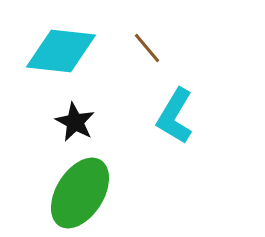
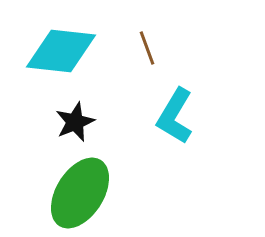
brown line: rotated 20 degrees clockwise
black star: rotated 21 degrees clockwise
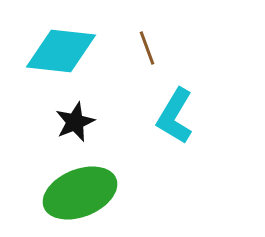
green ellipse: rotated 36 degrees clockwise
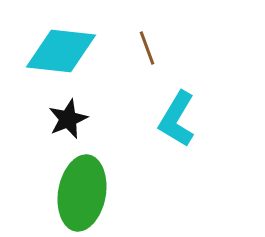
cyan L-shape: moved 2 px right, 3 px down
black star: moved 7 px left, 3 px up
green ellipse: moved 2 px right; rotated 58 degrees counterclockwise
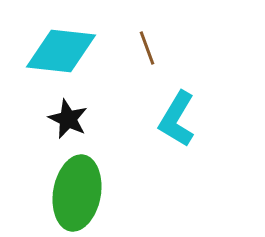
black star: rotated 24 degrees counterclockwise
green ellipse: moved 5 px left
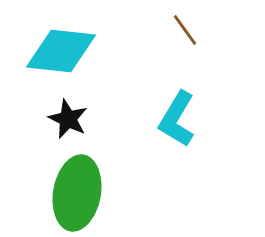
brown line: moved 38 px right, 18 px up; rotated 16 degrees counterclockwise
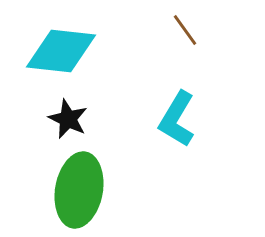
green ellipse: moved 2 px right, 3 px up
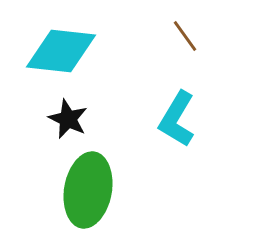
brown line: moved 6 px down
green ellipse: moved 9 px right
